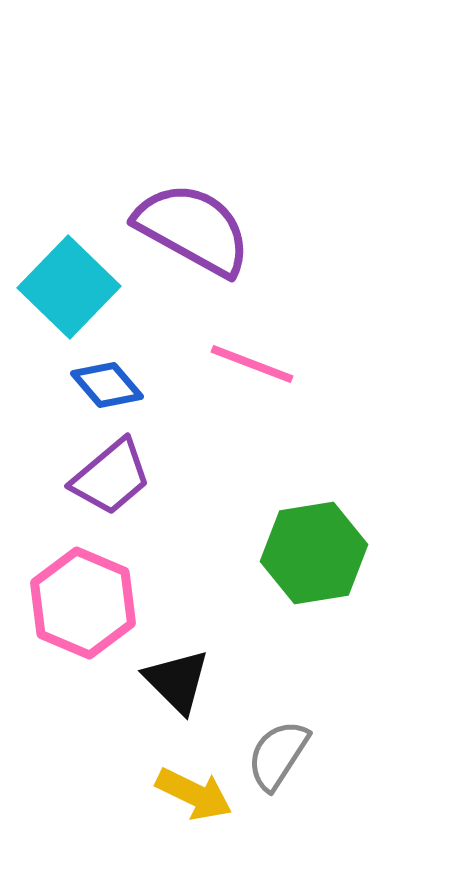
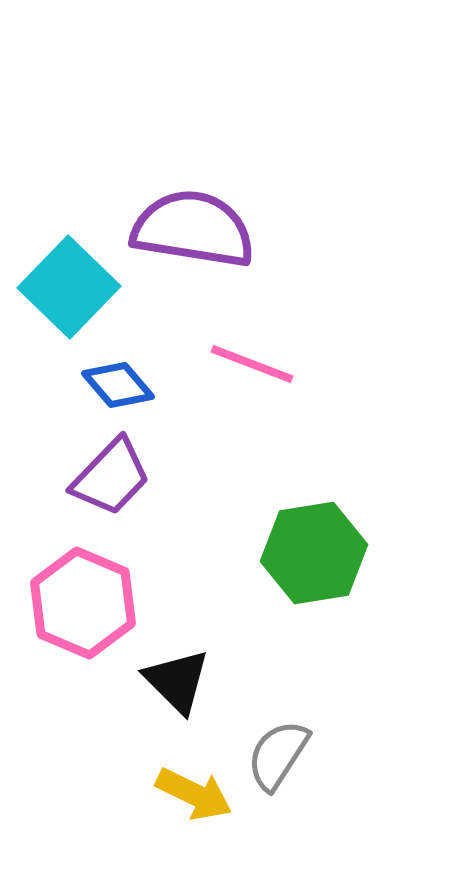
purple semicircle: rotated 20 degrees counterclockwise
blue diamond: moved 11 px right
purple trapezoid: rotated 6 degrees counterclockwise
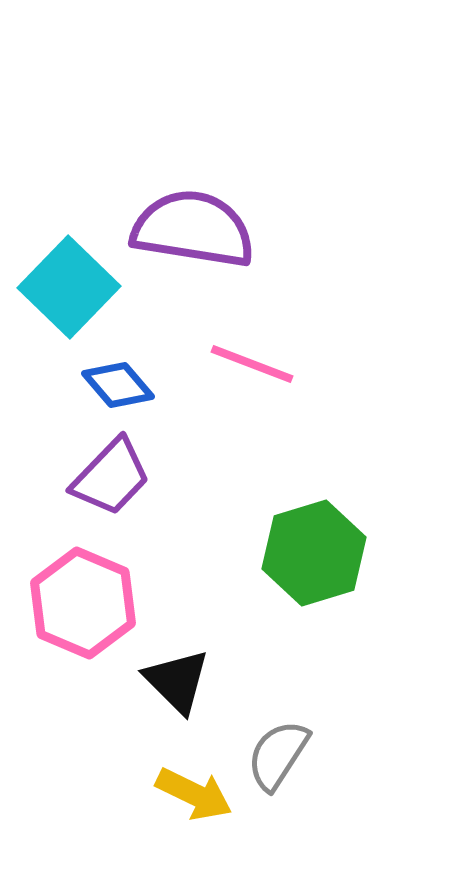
green hexagon: rotated 8 degrees counterclockwise
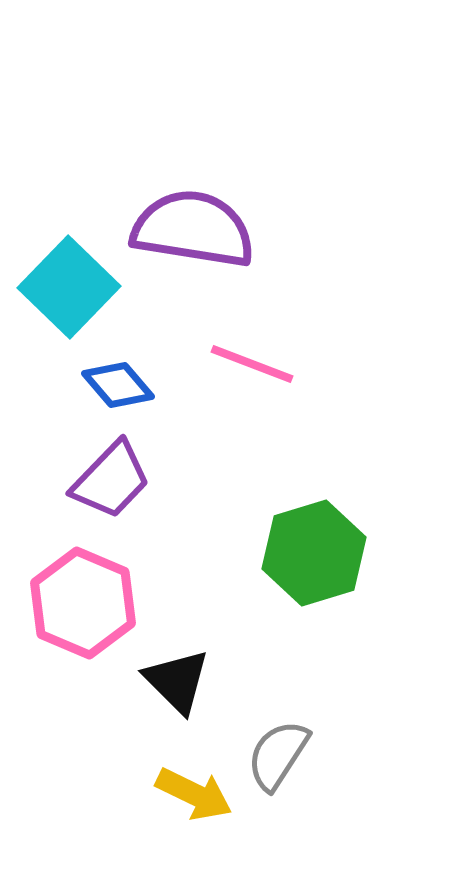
purple trapezoid: moved 3 px down
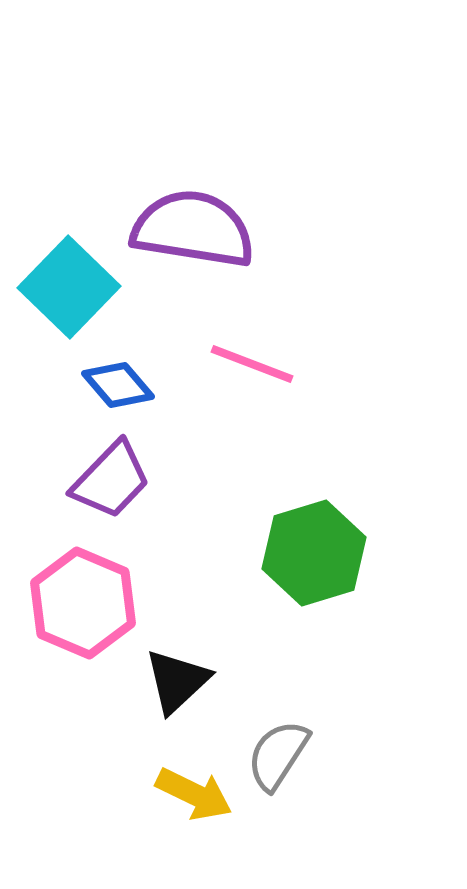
black triangle: rotated 32 degrees clockwise
